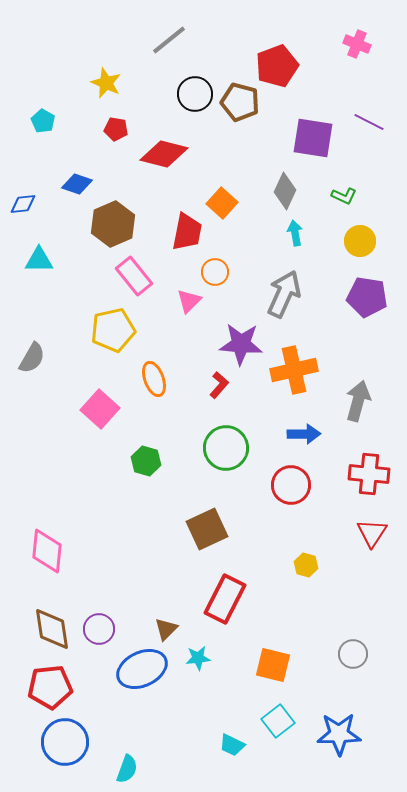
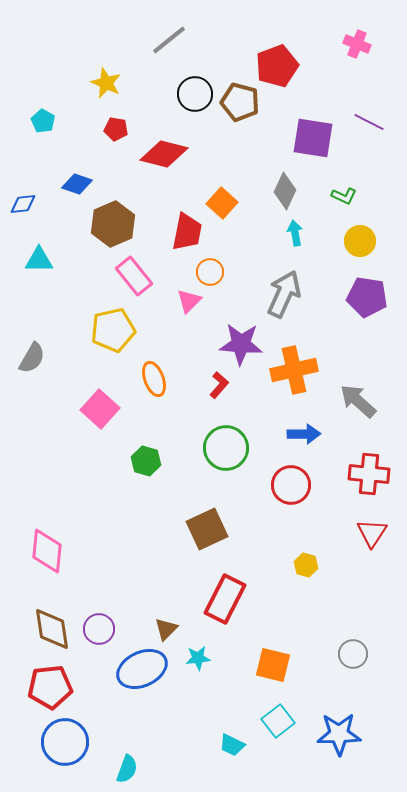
orange circle at (215, 272): moved 5 px left
gray arrow at (358, 401): rotated 63 degrees counterclockwise
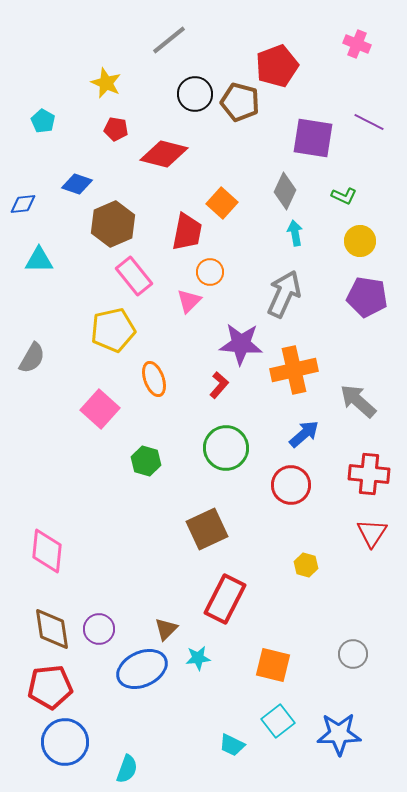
blue arrow at (304, 434): rotated 40 degrees counterclockwise
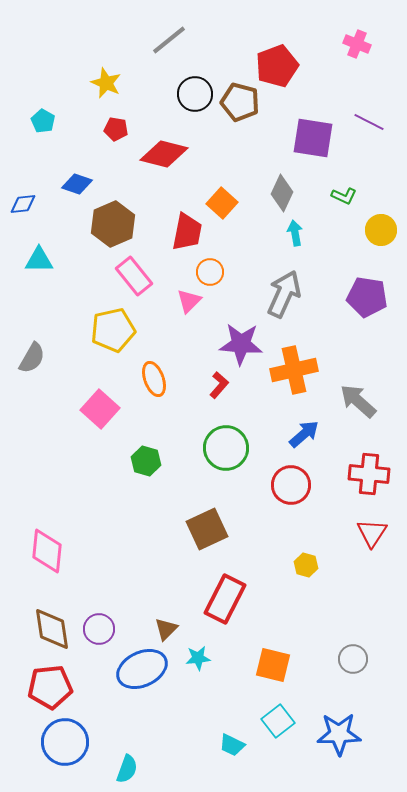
gray diamond at (285, 191): moved 3 px left, 2 px down
yellow circle at (360, 241): moved 21 px right, 11 px up
gray circle at (353, 654): moved 5 px down
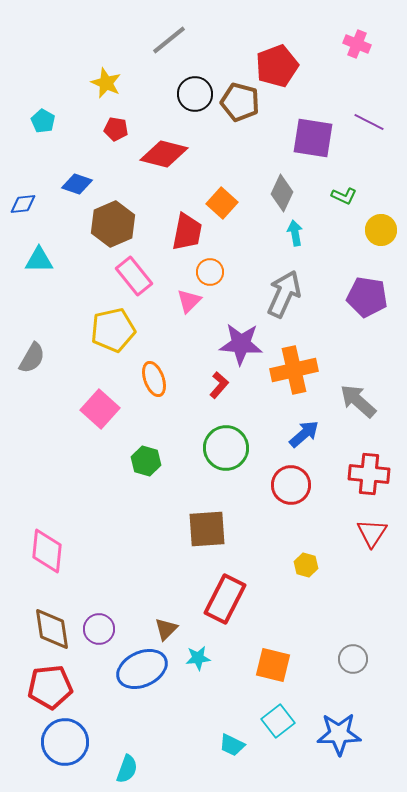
brown square at (207, 529): rotated 21 degrees clockwise
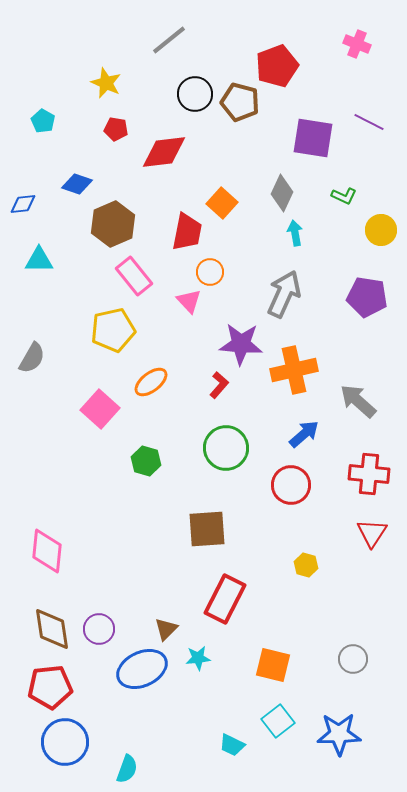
red diamond at (164, 154): moved 2 px up; rotated 21 degrees counterclockwise
pink triangle at (189, 301): rotated 28 degrees counterclockwise
orange ellipse at (154, 379): moved 3 px left, 3 px down; rotated 72 degrees clockwise
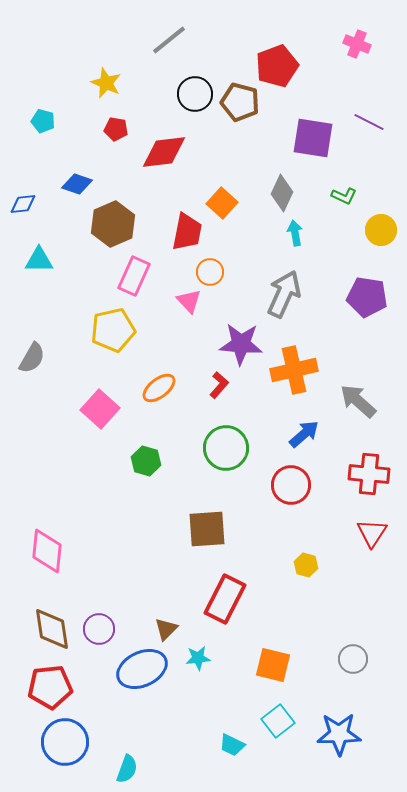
cyan pentagon at (43, 121): rotated 15 degrees counterclockwise
pink rectangle at (134, 276): rotated 63 degrees clockwise
orange ellipse at (151, 382): moved 8 px right, 6 px down
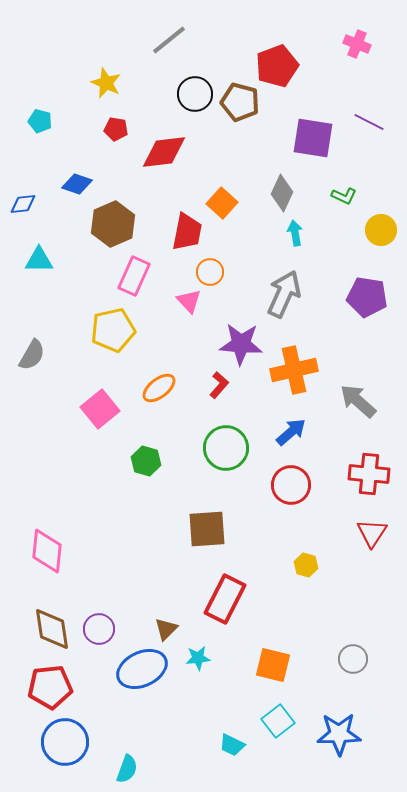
cyan pentagon at (43, 121): moved 3 px left
gray semicircle at (32, 358): moved 3 px up
pink square at (100, 409): rotated 9 degrees clockwise
blue arrow at (304, 434): moved 13 px left, 2 px up
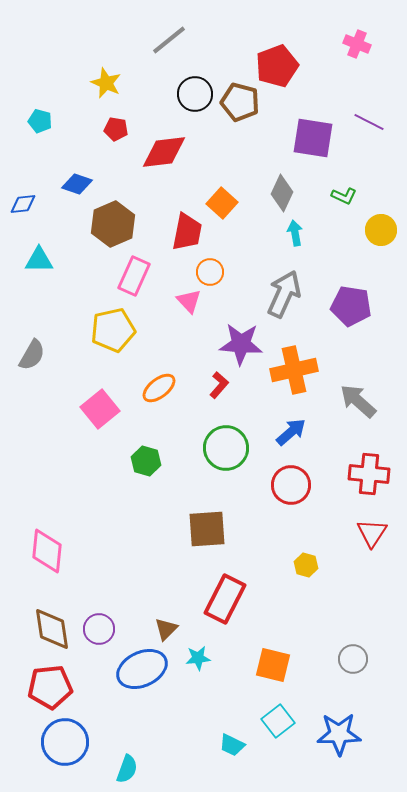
purple pentagon at (367, 297): moved 16 px left, 9 px down
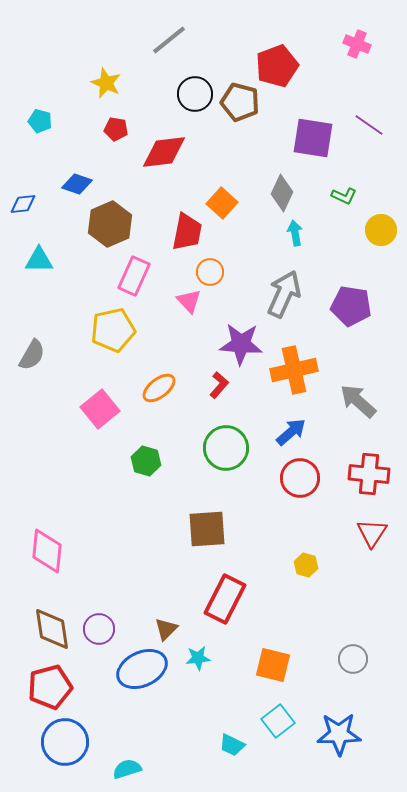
purple line at (369, 122): moved 3 px down; rotated 8 degrees clockwise
brown hexagon at (113, 224): moved 3 px left
red circle at (291, 485): moved 9 px right, 7 px up
red pentagon at (50, 687): rotated 9 degrees counterclockwise
cyan semicircle at (127, 769): rotated 128 degrees counterclockwise
